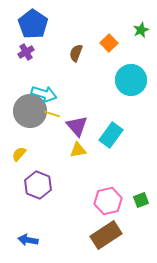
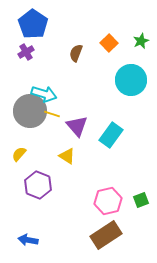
green star: moved 11 px down
yellow triangle: moved 11 px left, 6 px down; rotated 42 degrees clockwise
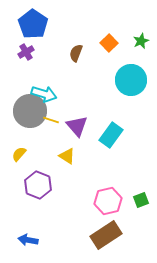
yellow line: moved 1 px left, 6 px down
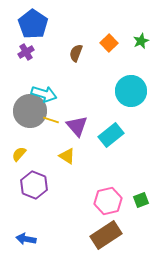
cyan circle: moved 11 px down
cyan rectangle: rotated 15 degrees clockwise
purple hexagon: moved 4 px left
blue arrow: moved 2 px left, 1 px up
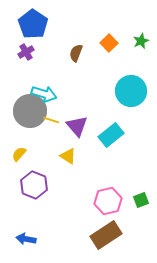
yellow triangle: moved 1 px right
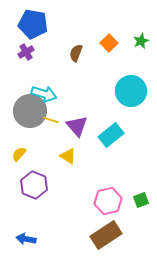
blue pentagon: rotated 24 degrees counterclockwise
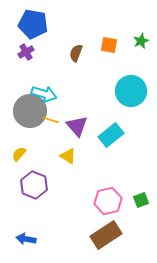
orange square: moved 2 px down; rotated 36 degrees counterclockwise
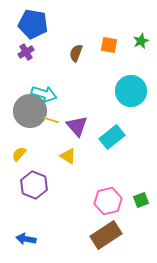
cyan rectangle: moved 1 px right, 2 px down
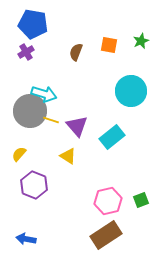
brown semicircle: moved 1 px up
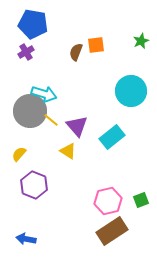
orange square: moved 13 px left; rotated 18 degrees counterclockwise
yellow line: rotated 21 degrees clockwise
yellow triangle: moved 5 px up
brown rectangle: moved 6 px right, 4 px up
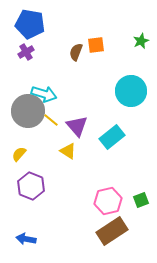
blue pentagon: moved 3 px left
gray circle: moved 2 px left
purple hexagon: moved 3 px left, 1 px down
